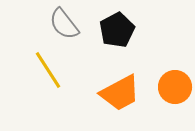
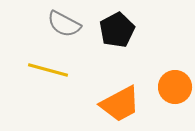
gray semicircle: rotated 24 degrees counterclockwise
yellow line: rotated 42 degrees counterclockwise
orange trapezoid: moved 11 px down
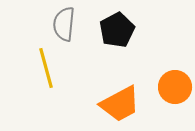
gray semicircle: rotated 68 degrees clockwise
yellow line: moved 2 px left, 2 px up; rotated 60 degrees clockwise
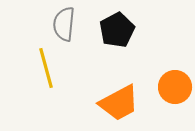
orange trapezoid: moved 1 px left, 1 px up
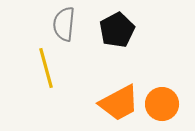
orange circle: moved 13 px left, 17 px down
